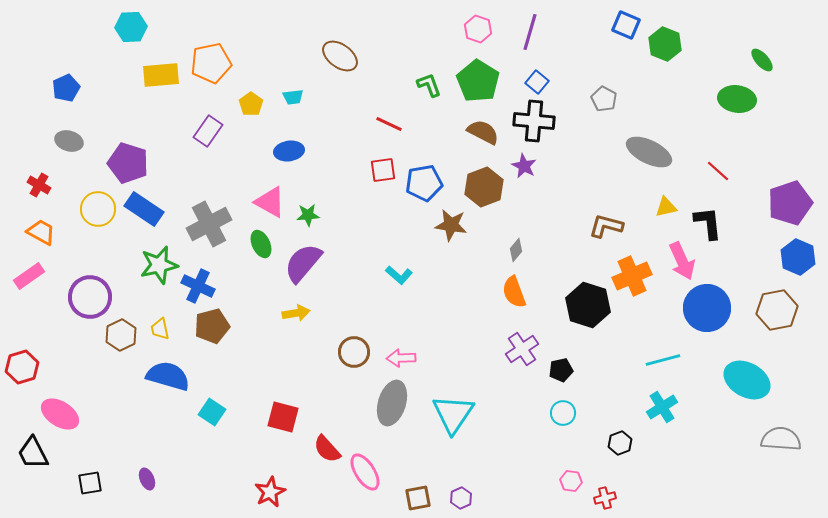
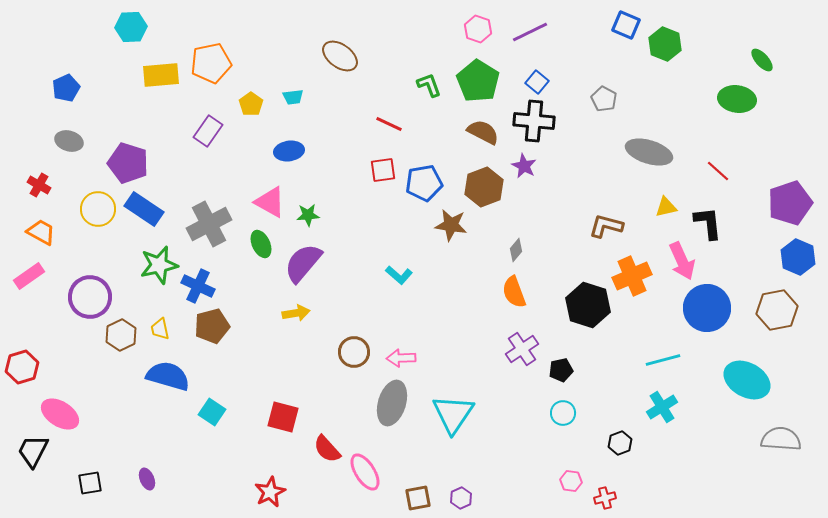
purple line at (530, 32): rotated 48 degrees clockwise
gray ellipse at (649, 152): rotated 9 degrees counterclockwise
black trapezoid at (33, 453): moved 2 px up; rotated 54 degrees clockwise
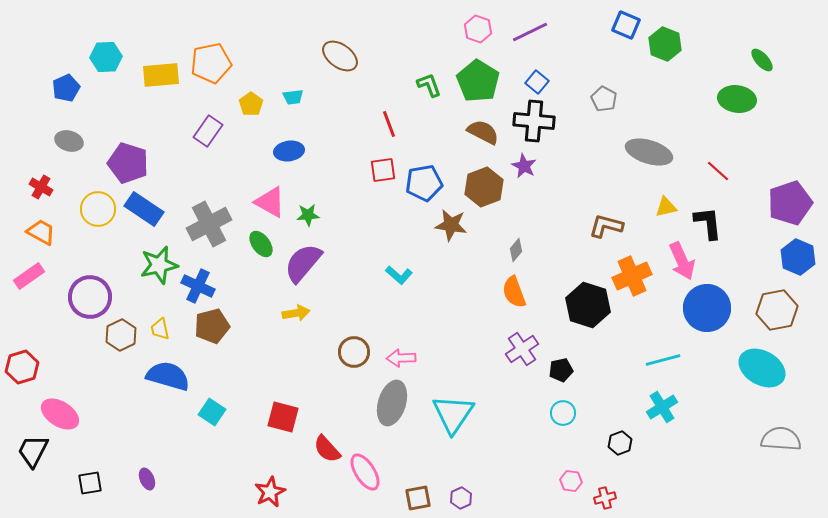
cyan hexagon at (131, 27): moved 25 px left, 30 px down
red line at (389, 124): rotated 44 degrees clockwise
red cross at (39, 185): moved 2 px right, 2 px down
green ellipse at (261, 244): rotated 12 degrees counterclockwise
cyan ellipse at (747, 380): moved 15 px right, 12 px up
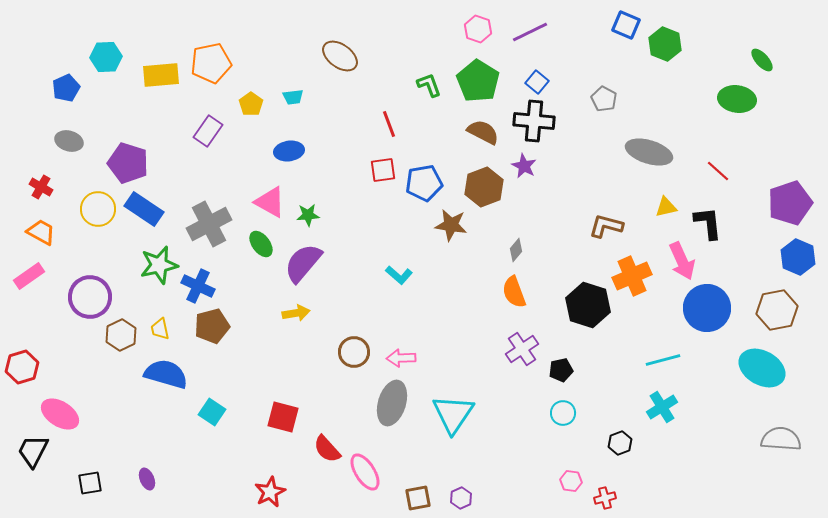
blue semicircle at (168, 376): moved 2 px left, 2 px up
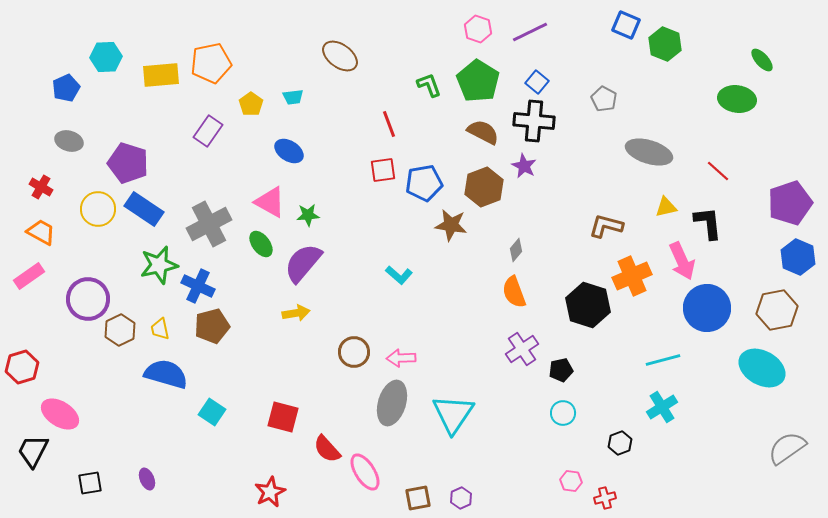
blue ellipse at (289, 151): rotated 40 degrees clockwise
purple circle at (90, 297): moved 2 px left, 2 px down
brown hexagon at (121, 335): moved 1 px left, 5 px up
gray semicircle at (781, 439): moved 6 px right, 9 px down; rotated 39 degrees counterclockwise
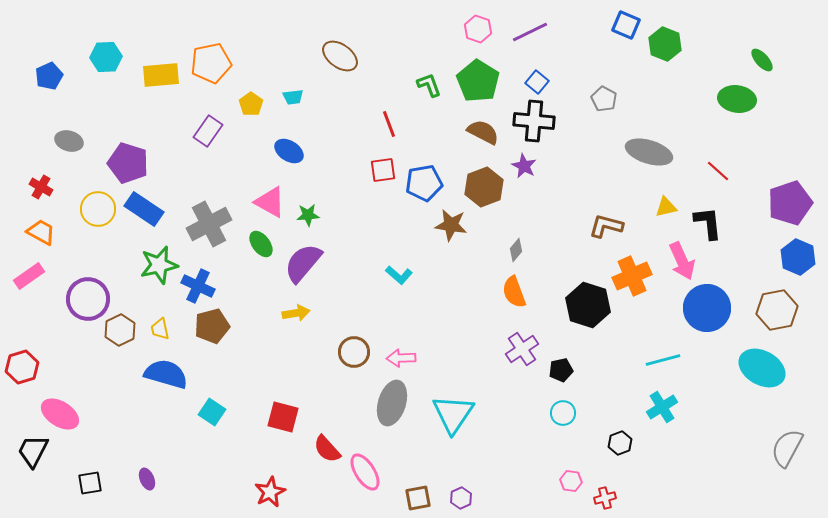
blue pentagon at (66, 88): moved 17 px left, 12 px up
gray semicircle at (787, 448): rotated 27 degrees counterclockwise
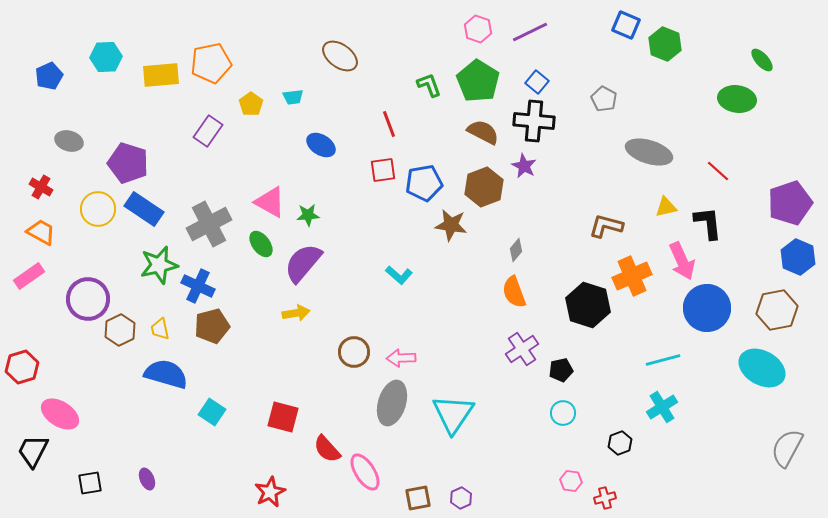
blue ellipse at (289, 151): moved 32 px right, 6 px up
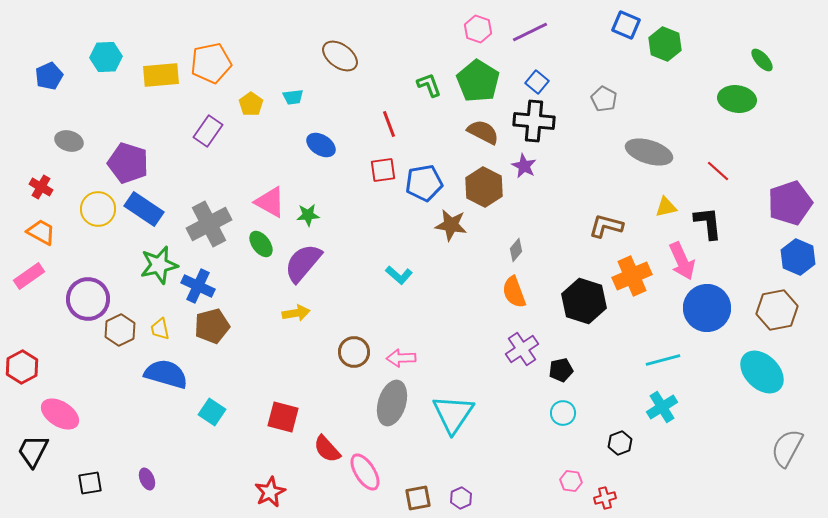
brown hexagon at (484, 187): rotated 12 degrees counterclockwise
black hexagon at (588, 305): moved 4 px left, 4 px up
red hexagon at (22, 367): rotated 12 degrees counterclockwise
cyan ellipse at (762, 368): moved 4 px down; rotated 15 degrees clockwise
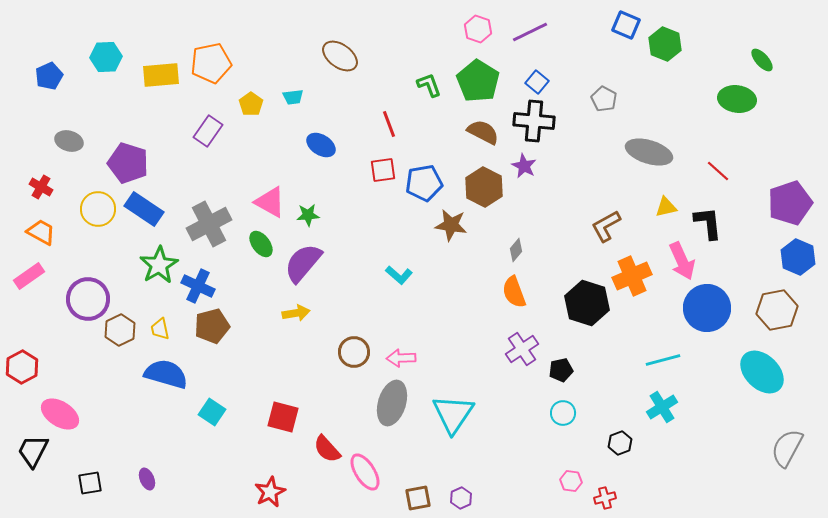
brown L-shape at (606, 226): rotated 44 degrees counterclockwise
green star at (159, 265): rotated 18 degrees counterclockwise
black hexagon at (584, 301): moved 3 px right, 2 px down
